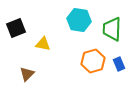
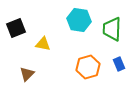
orange hexagon: moved 5 px left, 6 px down
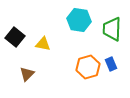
black square: moved 1 px left, 9 px down; rotated 30 degrees counterclockwise
blue rectangle: moved 8 px left
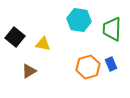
brown triangle: moved 2 px right, 3 px up; rotated 14 degrees clockwise
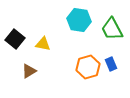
green trapezoid: rotated 30 degrees counterclockwise
black square: moved 2 px down
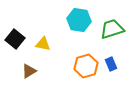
green trapezoid: rotated 100 degrees clockwise
orange hexagon: moved 2 px left, 1 px up
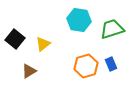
yellow triangle: rotated 49 degrees counterclockwise
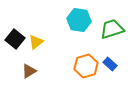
yellow triangle: moved 7 px left, 2 px up
blue rectangle: moved 1 px left; rotated 24 degrees counterclockwise
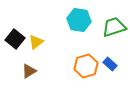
green trapezoid: moved 2 px right, 2 px up
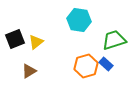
green trapezoid: moved 13 px down
black square: rotated 30 degrees clockwise
blue rectangle: moved 4 px left
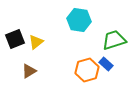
orange hexagon: moved 1 px right, 4 px down
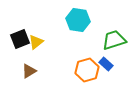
cyan hexagon: moved 1 px left
black square: moved 5 px right
